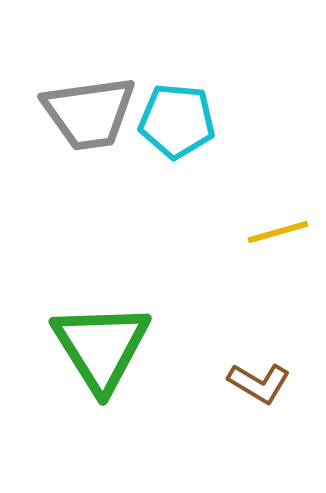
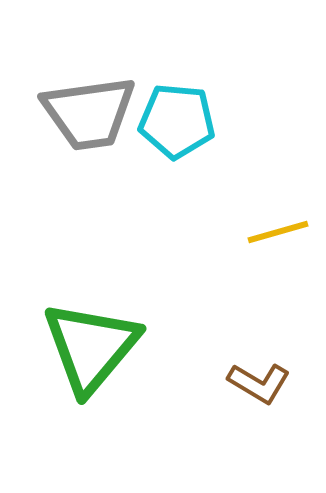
green triangle: moved 10 px left; rotated 12 degrees clockwise
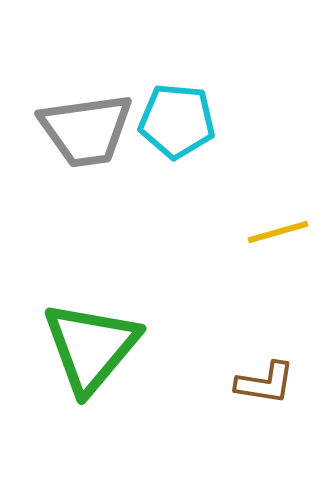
gray trapezoid: moved 3 px left, 17 px down
brown L-shape: moved 6 px right; rotated 22 degrees counterclockwise
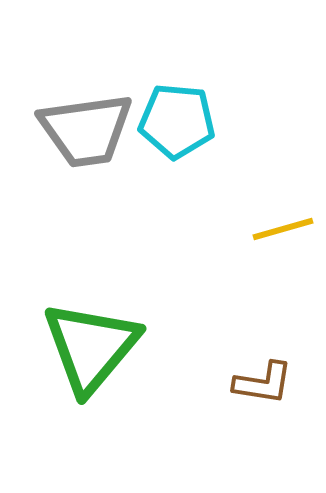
yellow line: moved 5 px right, 3 px up
brown L-shape: moved 2 px left
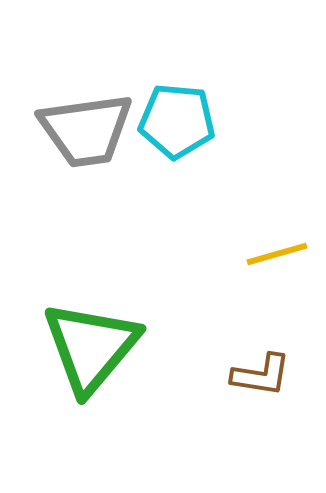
yellow line: moved 6 px left, 25 px down
brown L-shape: moved 2 px left, 8 px up
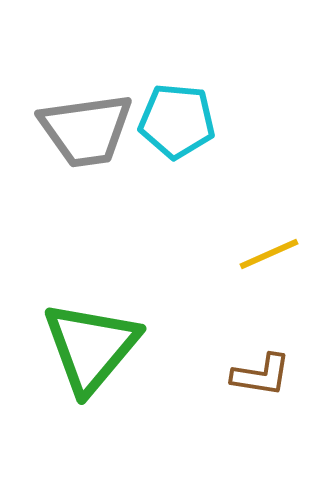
yellow line: moved 8 px left; rotated 8 degrees counterclockwise
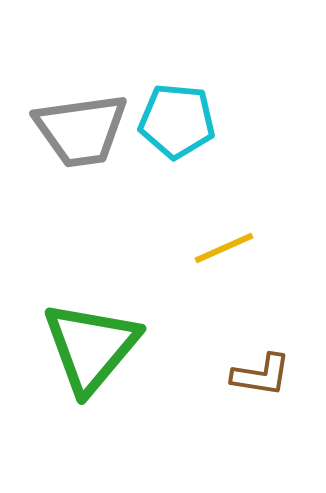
gray trapezoid: moved 5 px left
yellow line: moved 45 px left, 6 px up
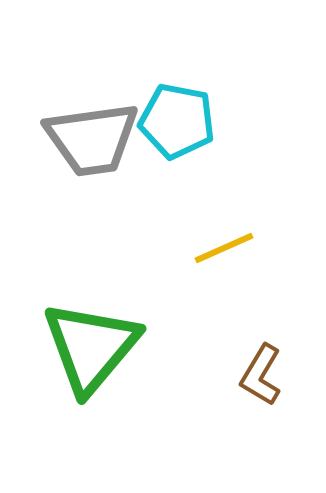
cyan pentagon: rotated 6 degrees clockwise
gray trapezoid: moved 11 px right, 9 px down
brown L-shape: rotated 112 degrees clockwise
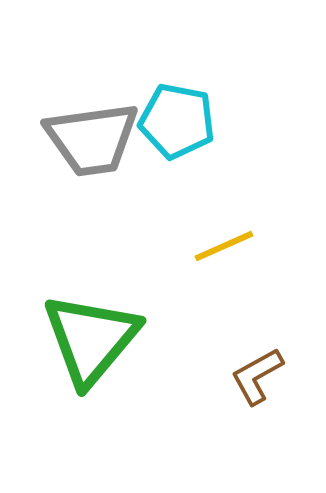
yellow line: moved 2 px up
green triangle: moved 8 px up
brown L-shape: moved 4 px left, 1 px down; rotated 30 degrees clockwise
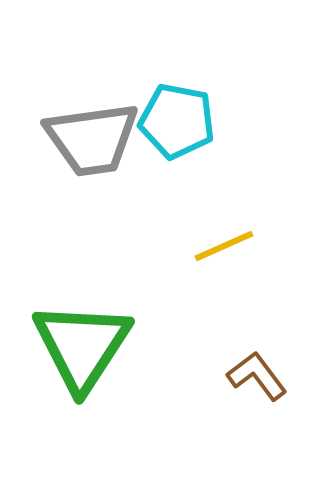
green triangle: moved 9 px left, 7 px down; rotated 7 degrees counterclockwise
brown L-shape: rotated 82 degrees clockwise
